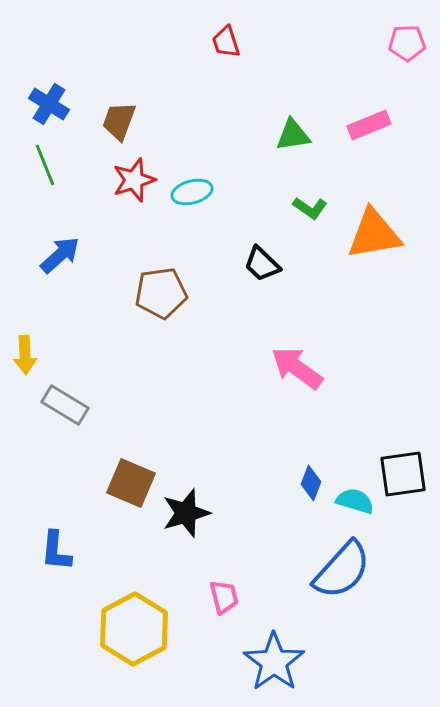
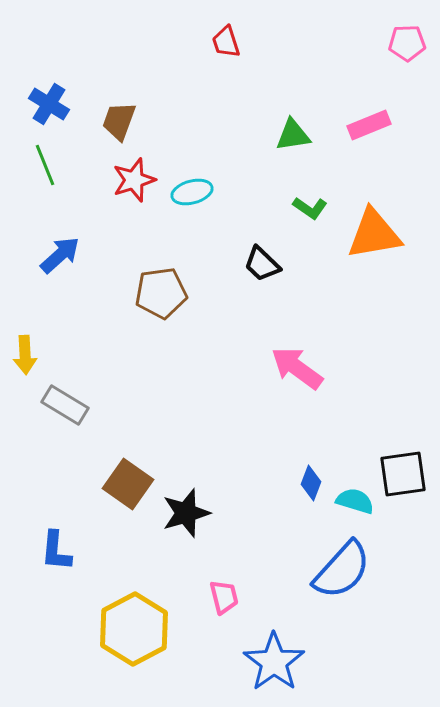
brown square: moved 3 px left, 1 px down; rotated 12 degrees clockwise
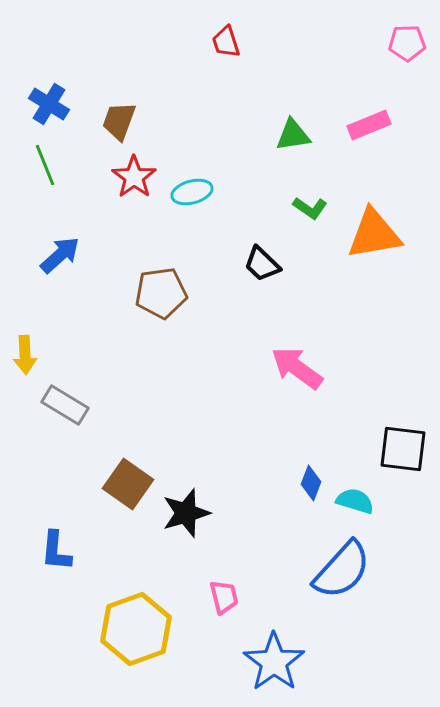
red star: moved 3 px up; rotated 18 degrees counterclockwise
black square: moved 25 px up; rotated 15 degrees clockwise
yellow hexagon: moved 2 px right; rotated 8 degrees clockwise
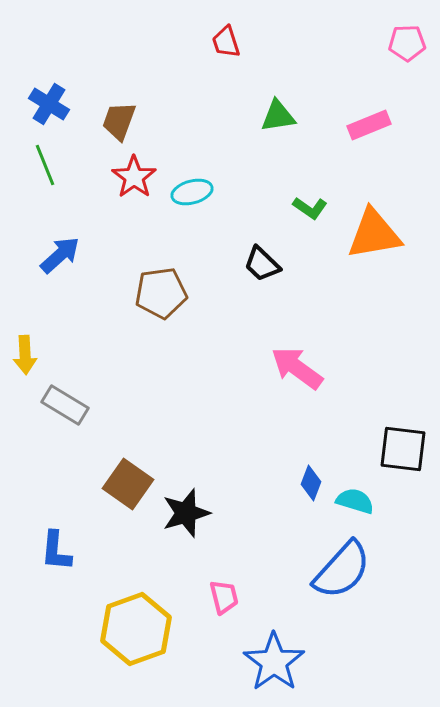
green triangle: moved 15 px left, 19 px up
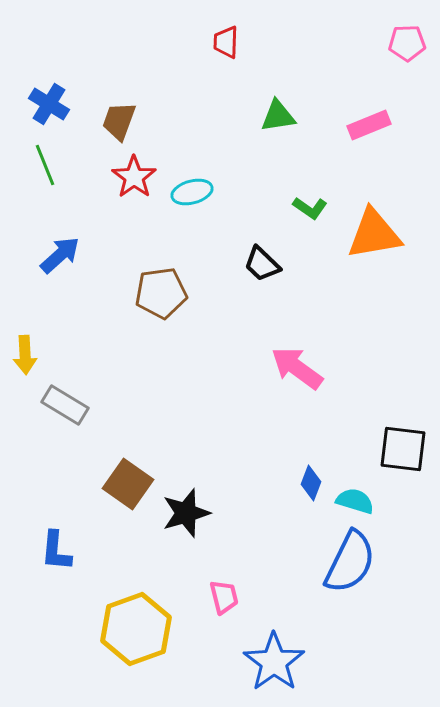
red trapezoid: rotated 20 degrees clockwise
blue semicircle: moved 8 px right, 8 px up; rotated 16 degrees counterclockwise
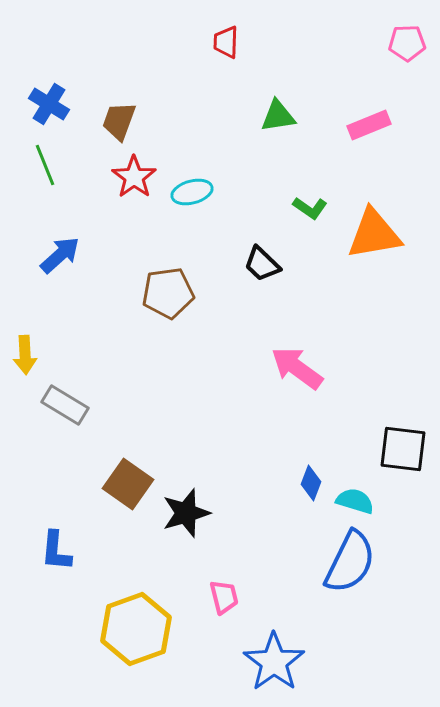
brown pentagon: moved 7 px right
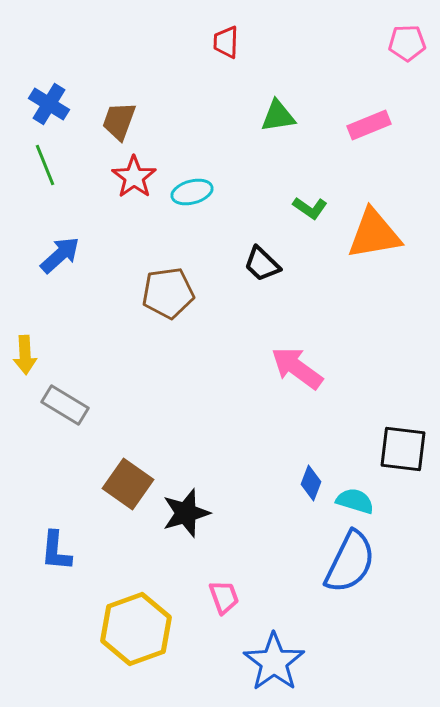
pink trapezoid: rotated 6 degrees counterclockwise
